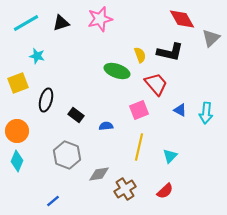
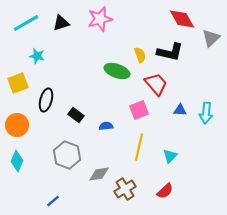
blue triangle: rotated 24 degrees counterclockwise
orange circle: moved 6 px up
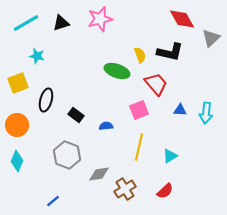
cyan triangle: rotated 14 degrees clockwise
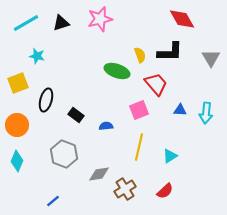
gray triangle: moved 20 px down; rotated 18 degrees counterclockwise
black L-shape: rotated 12 degrees counterclockwise
gray hexagon: moved 3 px left, 1 px up
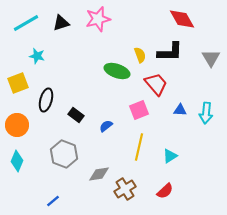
pink star: moved 2 px left
blue semicircle: rotated 32 degrees counterclockwise
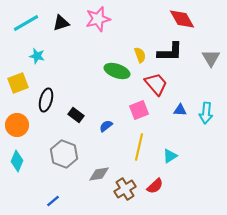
red semicircle: moved 10 px left, 5 px up
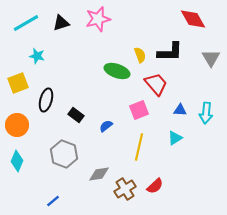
red diamond: moved 11 px right
cyan triangle: moved 5 px right, 18 px up
